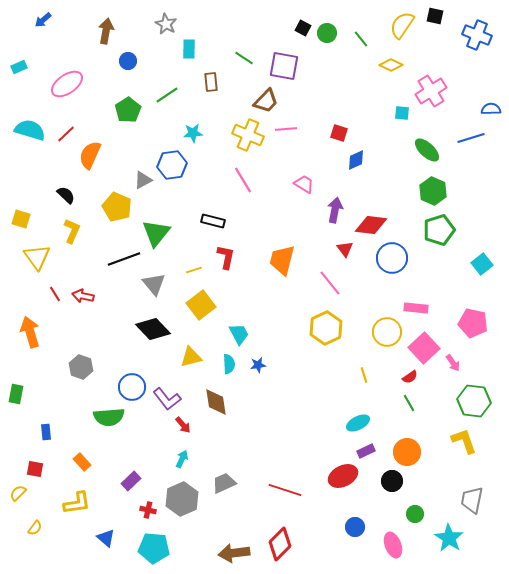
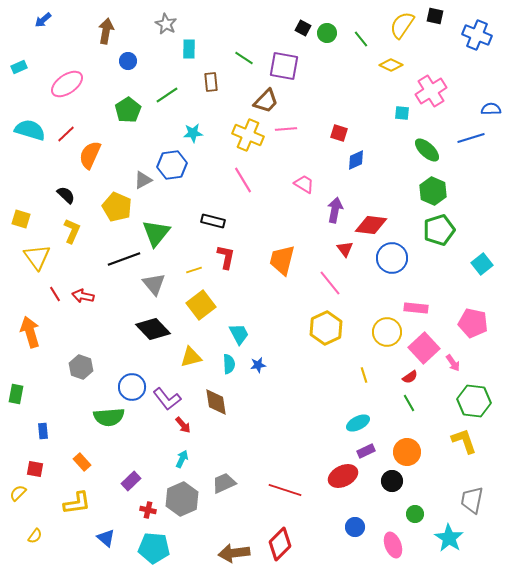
blue rectangle at (46, 432): moved 3 px left, 1 px up
yellow semicircle at (35, 528): moved 8 px down
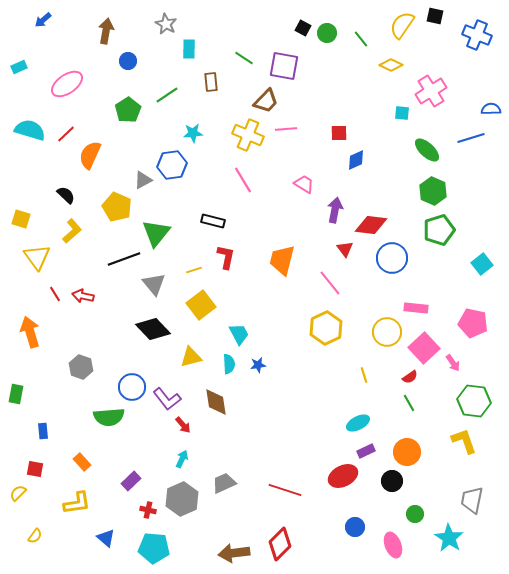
red square at (339, 133): rotated 18 degrees counterclockwise
yellow L-shape at (72, 231): rotated 25 degrees clockwise
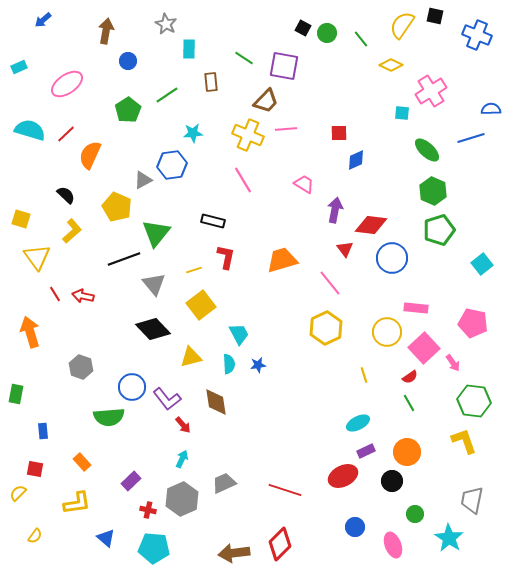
orange trapezoid at (282, 260): rotated 60 degrees clockwise
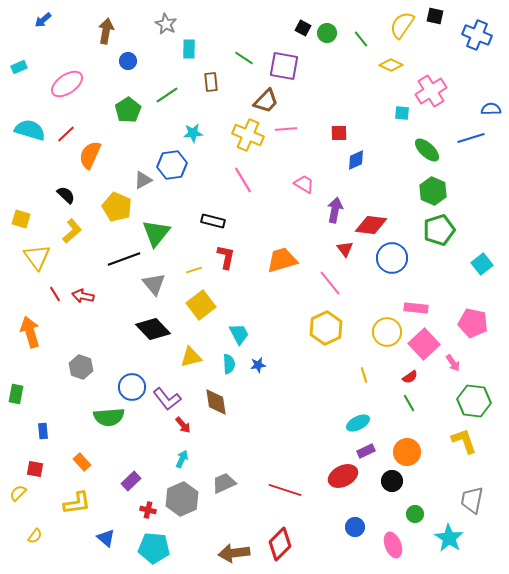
pink square at (424, 348): moved 4 px up
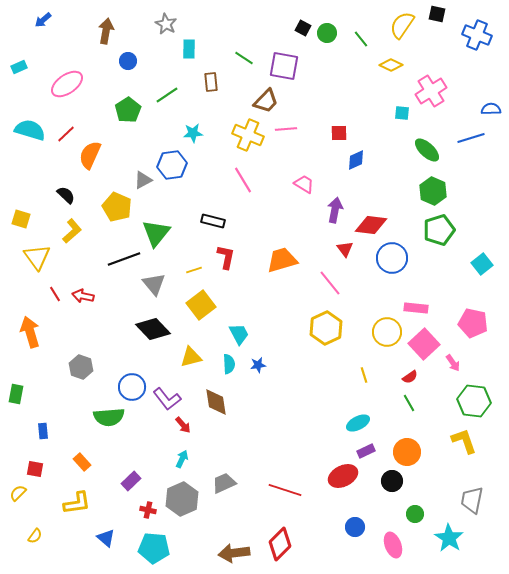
black square at (435, 16): moved 2 px right, 2 px up
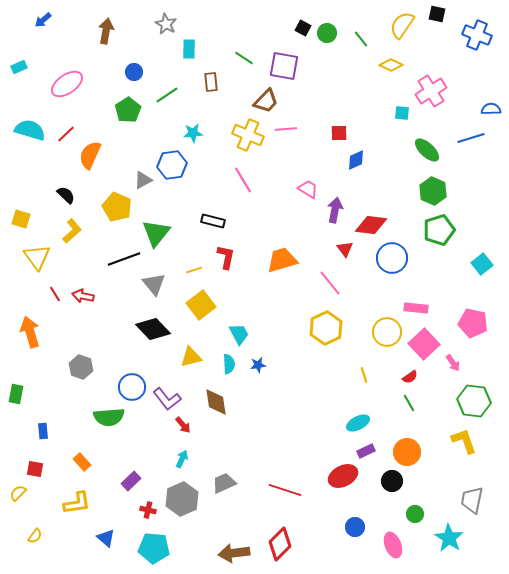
blue circle at (128, 61): moved 6 px right, 11 px down
pink trapezoid at (304, 184): moved 4 px right, 5 px down
